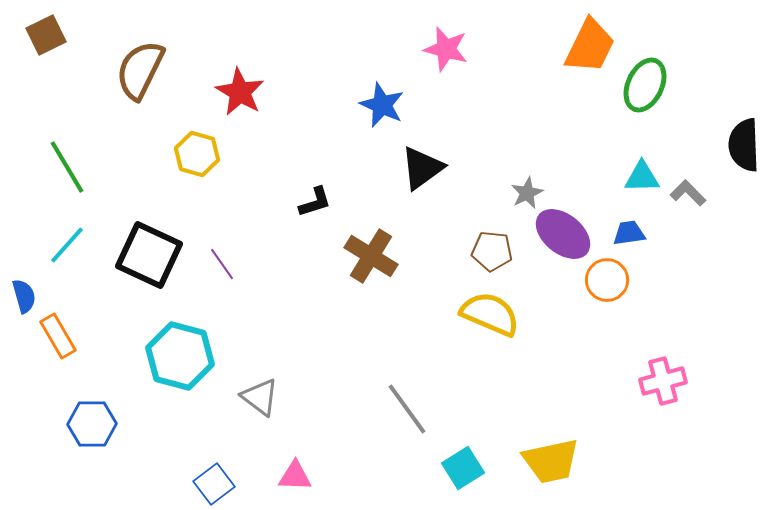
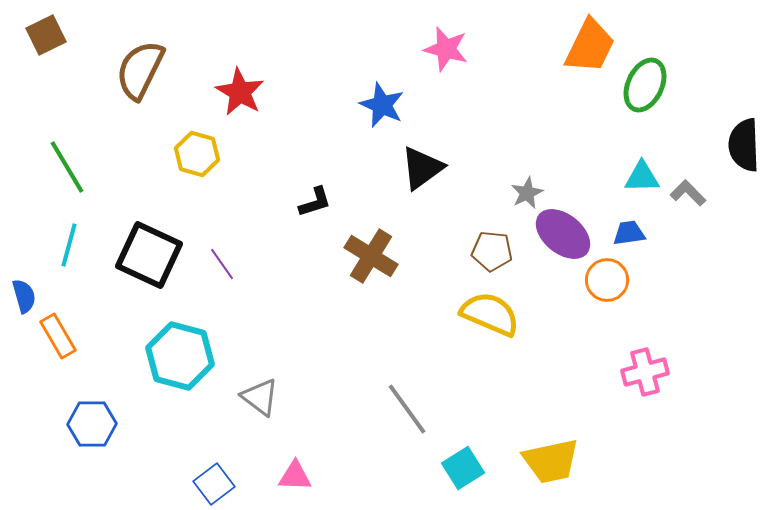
cyan line: moved 2 px right; rotated 27 degrees counterclockwise
pink cross: moved 18 px left, 9 px up
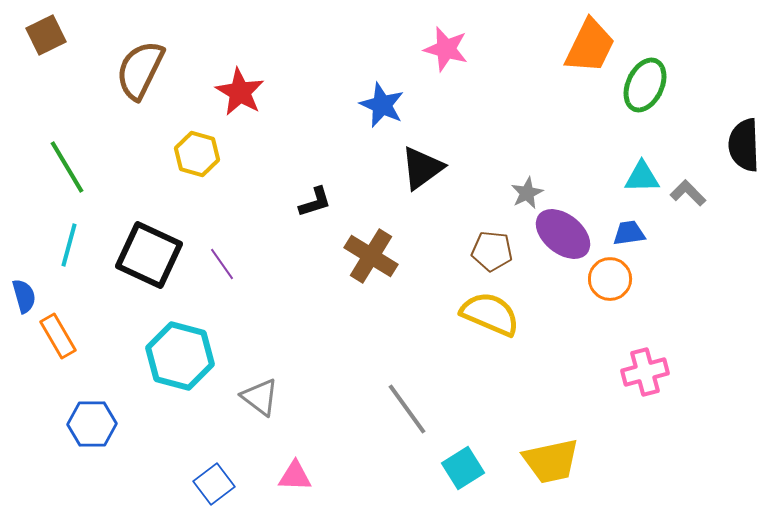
orange circle: moved 3 px right, 1 px up
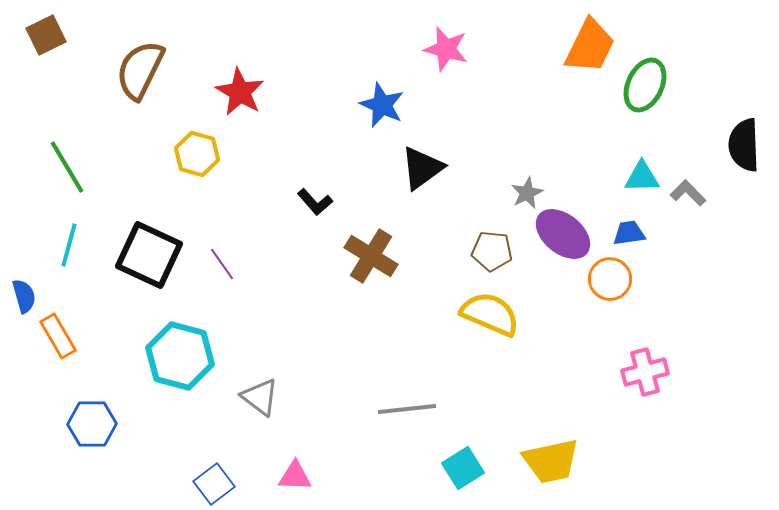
black L-shape: rotated 66 degrees clockwise
gray line: rotated 60 degrees counterclockwise
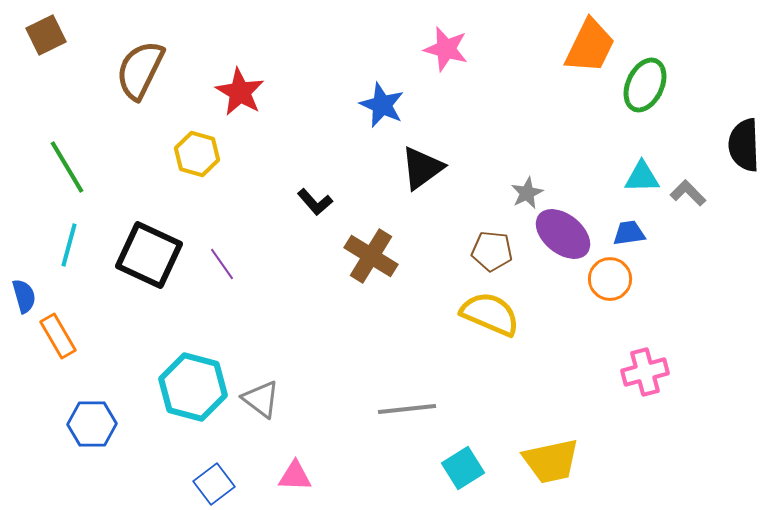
cyan hexagon: moved 13 px right, 31 px down
gray triangle: moved 1 px right, 2 px down
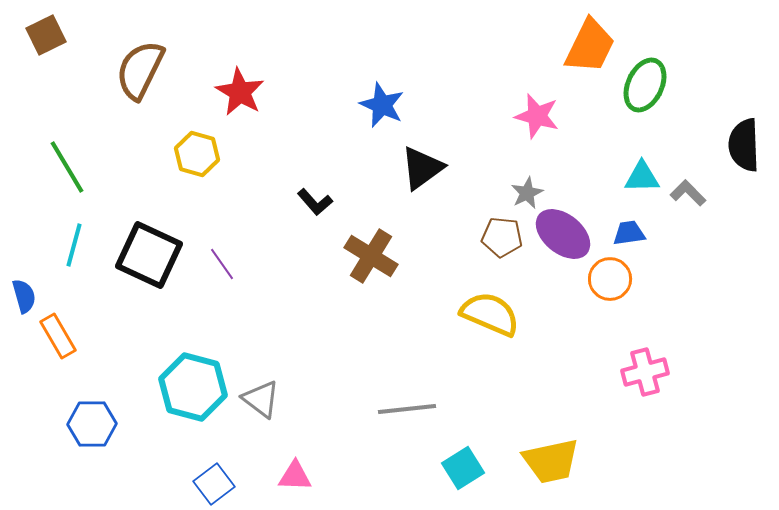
pink star: moved 91 px right, 67 px down
cyan line: moved 5 px right
brown pentagon: moved 10 px right, 14 px up
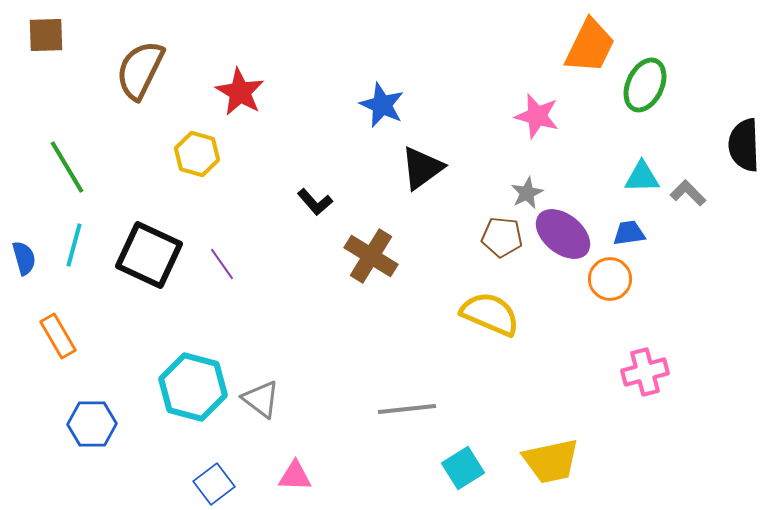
brown square: rotated 24 degrees clockwise
blue semicircle: moved 38 px up
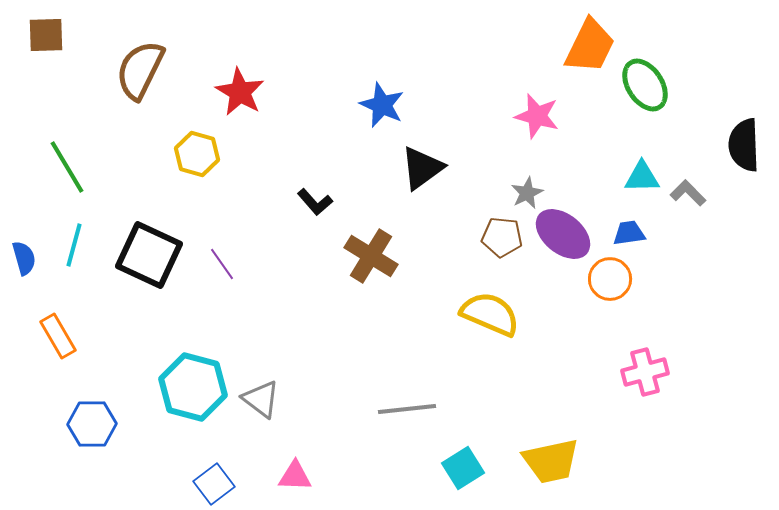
green ellipse: rotated 58 degrees counterclockwise
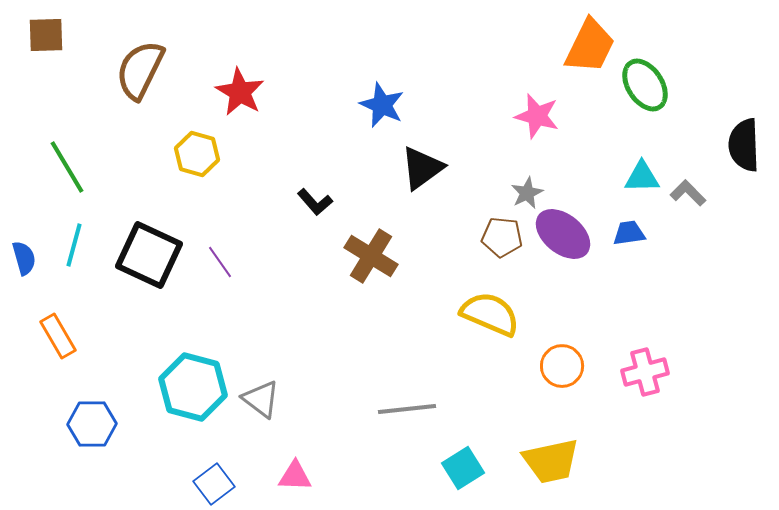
purple line: moved 2 px left, 2 px up
orange circle: moved 48 px left, 87 px down
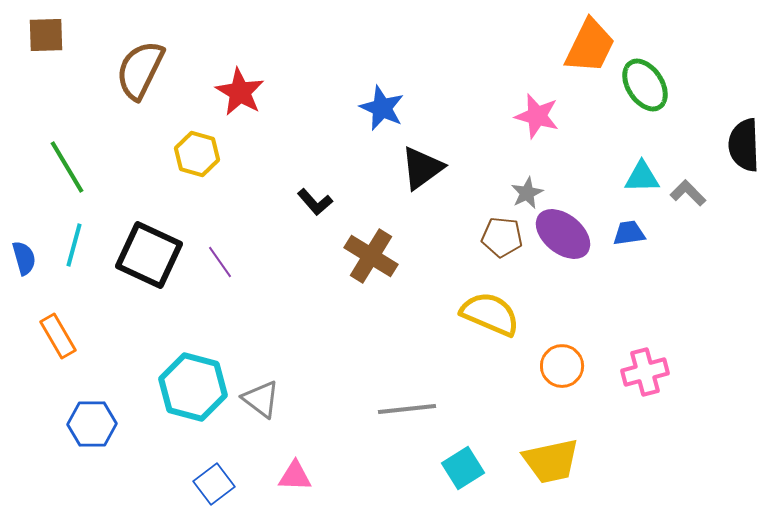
blue star: moved 3 px down
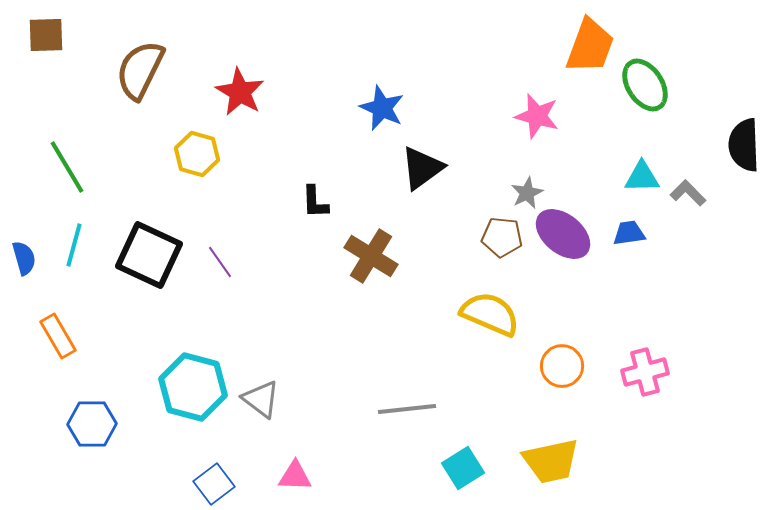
orange trapezoid: rotated 6 degrees counterclockwise
black L-shape: rotated 39 degrees clockwise
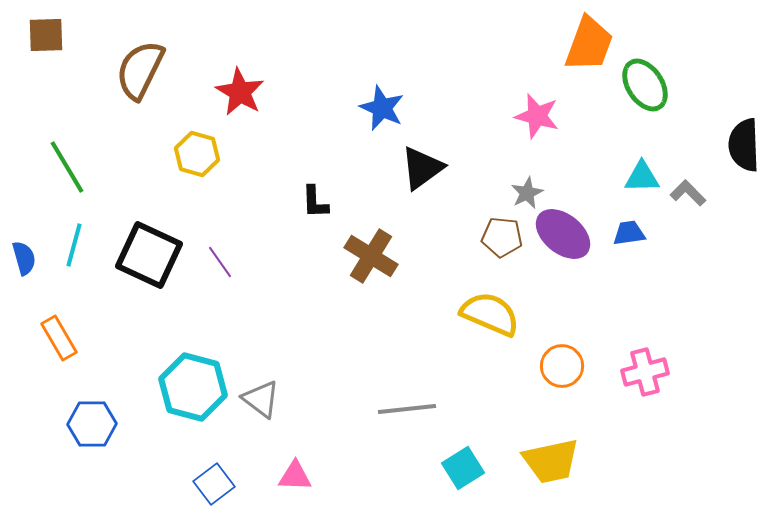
orange trapezoid: moved 1 px left, 2 px up
orange rectangle: moved 1 px right, 2 px down
